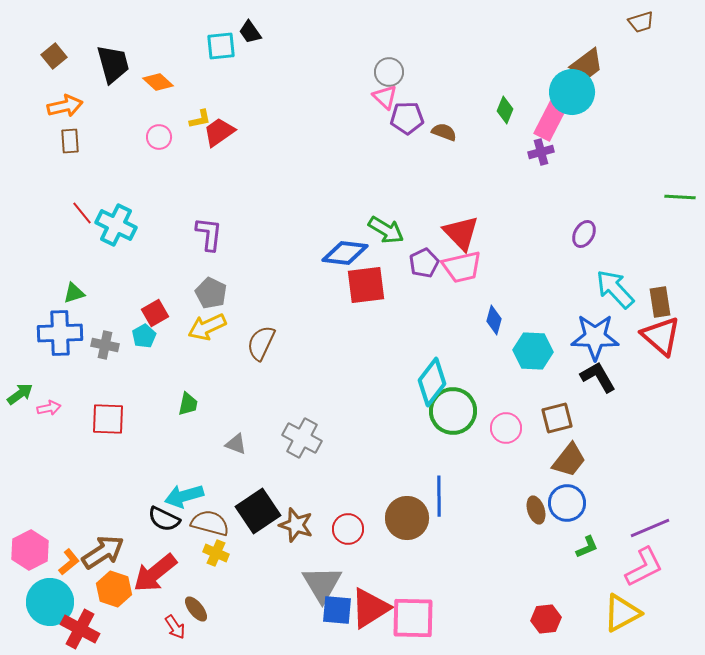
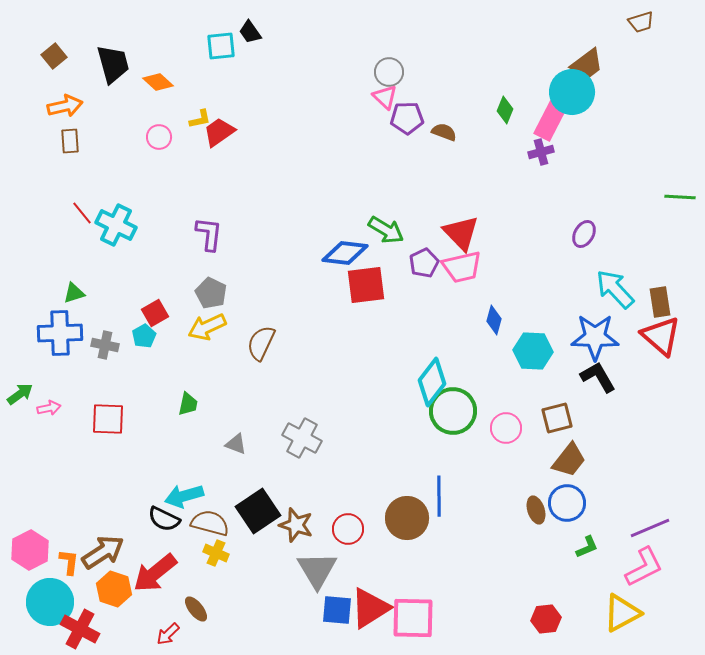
orange L-shape at (69, 562): rotated 44 degrees counterclockwise
gray triangle at (322, 584): moved 5 px left, 14 px up
red arrow at (175, 627): moved 7 px left, 7 px down; rotated 80 degrees clockwise
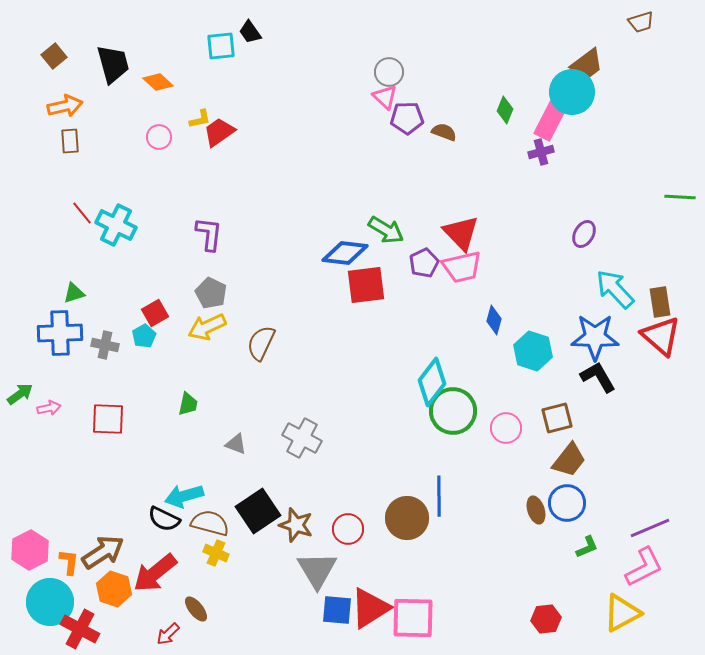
cyan hexagon at (533, 351): rotated 15 degrees clockwise
